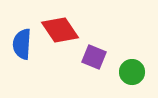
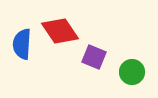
red diamond: moved 1 px down
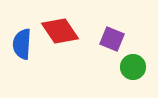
purple square: moved 18 px right, 18 px up
green circle: moved 1 px right, 5 px up
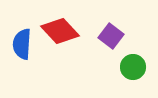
red diamond: rotated 9 degrees counterclockwise
purple square: moved 1 px left, 3 px up; rotated 15 degrees clockwise
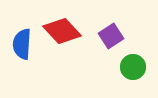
red diamond: moved 2 px right
purple square: rotated 20 degrees clockwise
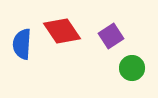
red diamond: rotated 9 degrees clockwise
green circle: moved 1 px left, 1 px down
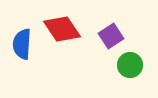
red diamond: moved 2 px up
green circle: moved 2 px left, 3 px up
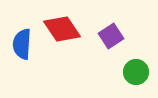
green circle: moved 6 px right, 7 px down
